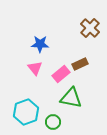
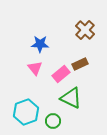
brown cross: moved 5 px left, 2 px down
green triangle: rotated 15 degrees clockwise
green circle: moved 1 px up
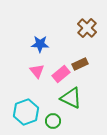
brown cross: moved 2 px right, 2 px up
pink triangle: moved 2 px right, 3 px down
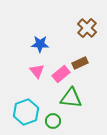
brown rectangle: moved 1 px up
green triangle: rotated 20 degrees counterclockwise
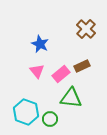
brown cross: moved 1 px left, 1 px down
blue star: rotated 24 degrees clockwise
brown rectangle: moved 2 px right, 3 px down
cyan hexagon: rotated 20 degrees counterclockwise
green circle: moved 3 px left, 2 px up
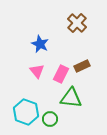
brown cross: moved 9 px left, 6 px up
pink rectangle: rotated 24 degrees counterclockwise
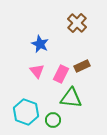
green circle: moved 3 px right, 1 px down
